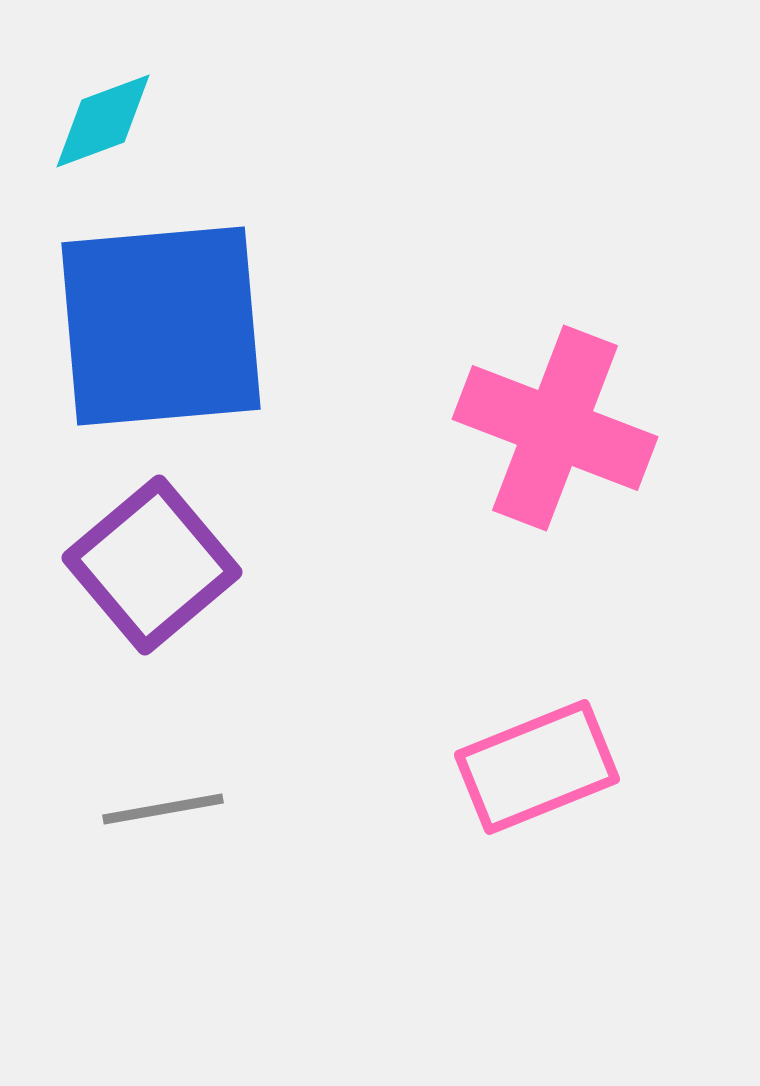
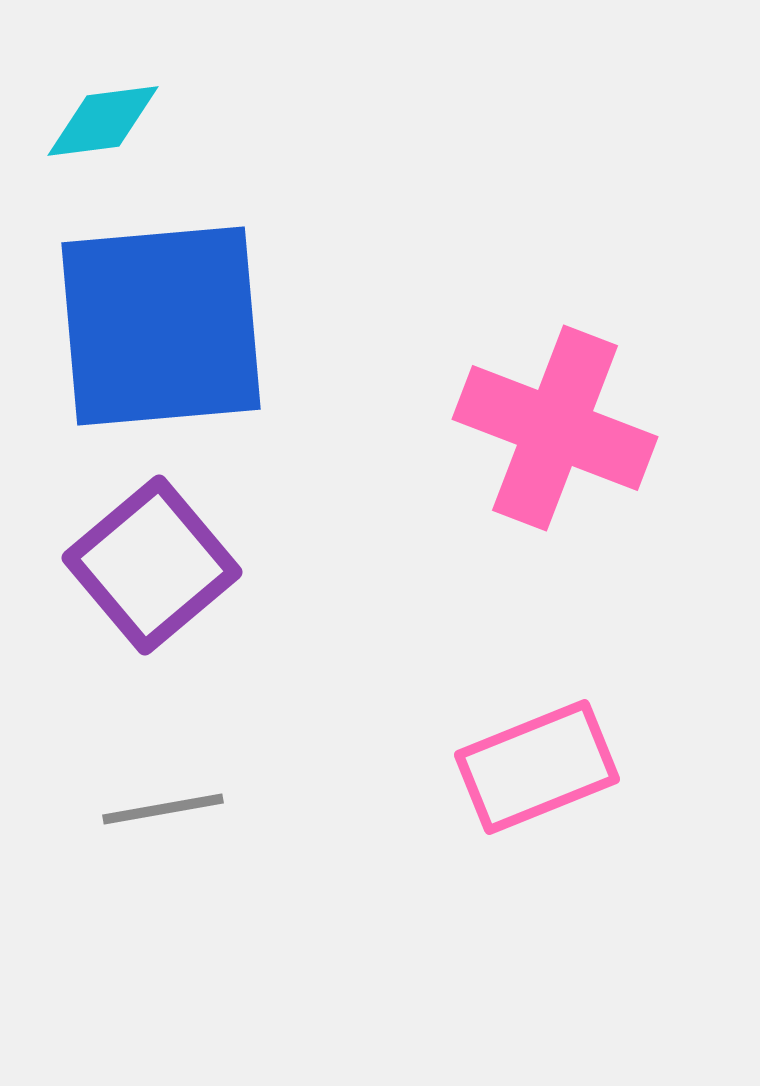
cyan diamond: rotated 13 degrees clockwise
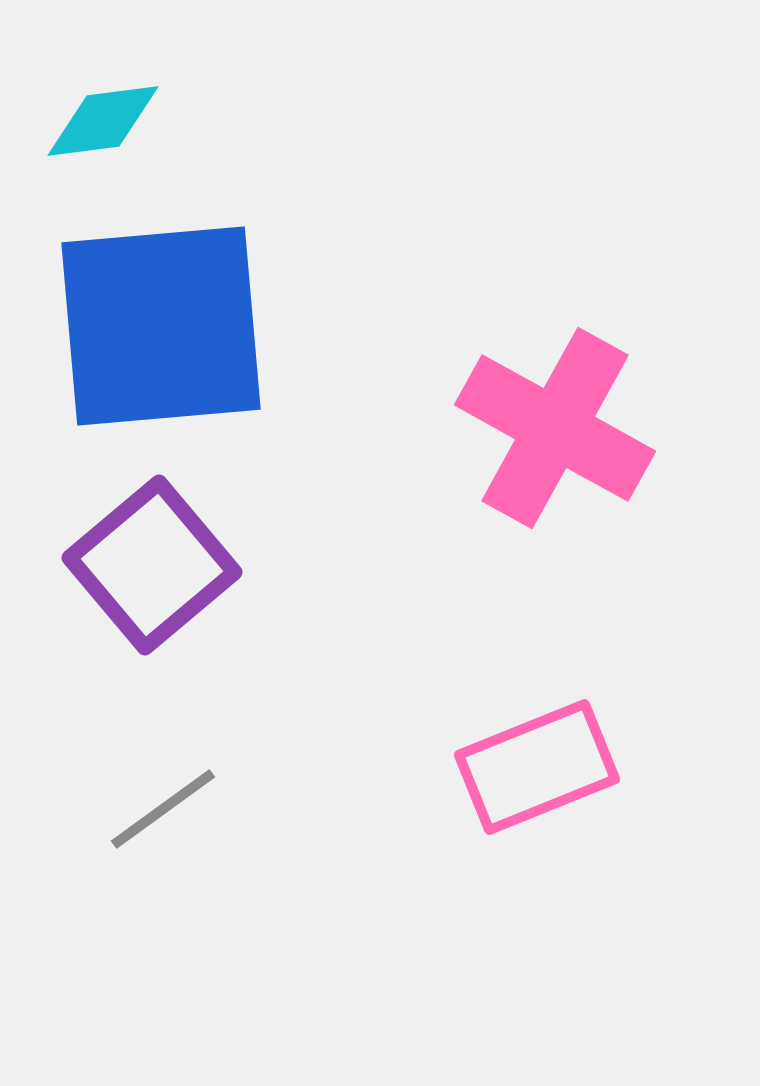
pink cross: rotated 8 degrees clockwise
gray line: rotated 26 degrees counterclockwise
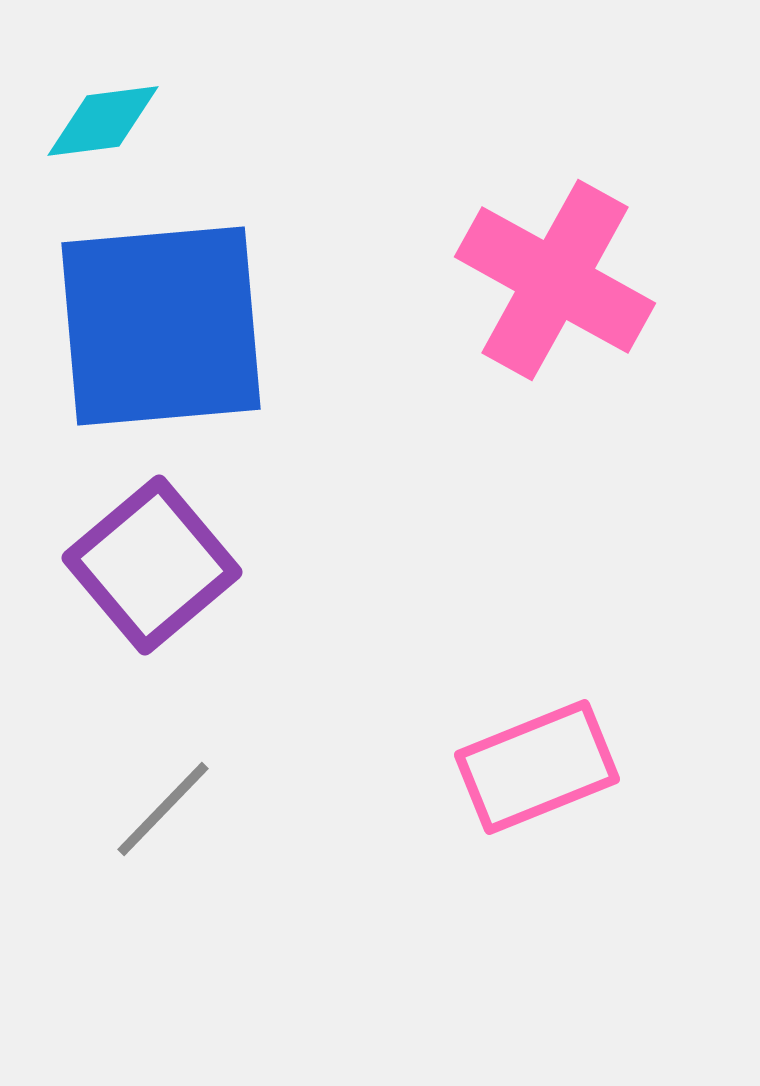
pink cross: moved 148 px up
gray line: rotated 10 degrees counterclockwise
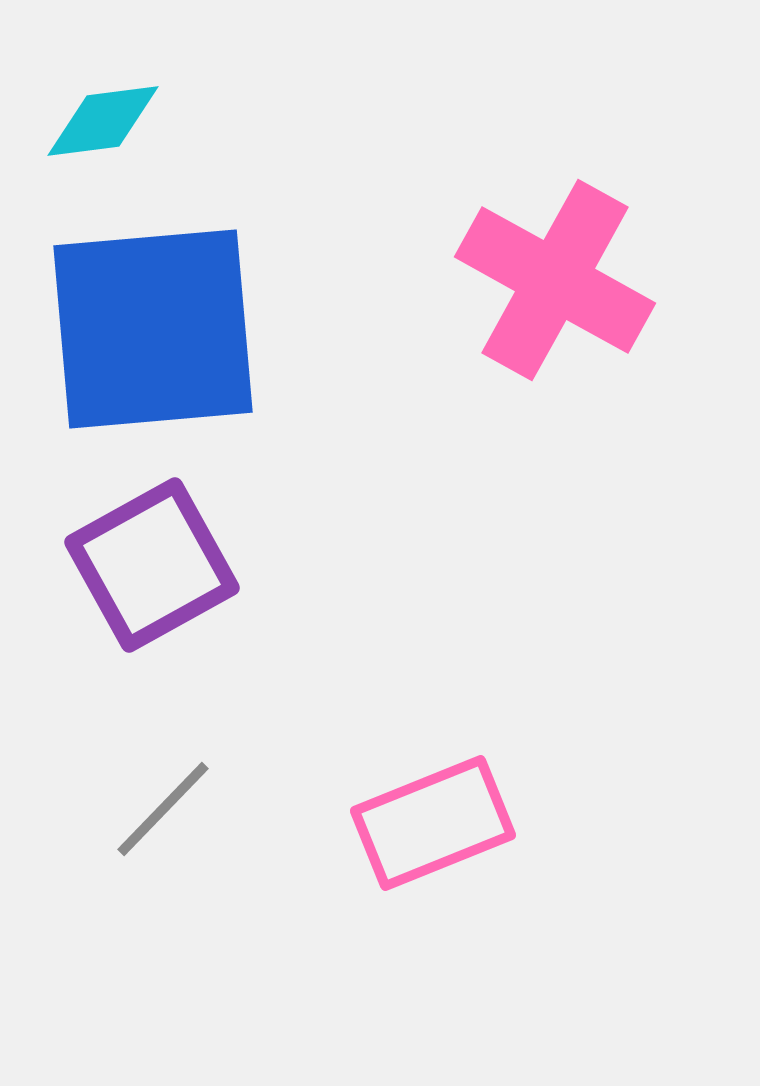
blue square: moved 8 px left, 3 px down
purple square: rotated 11 degrees clockwise
pink rectangle: moved 104 px left, 56 px down
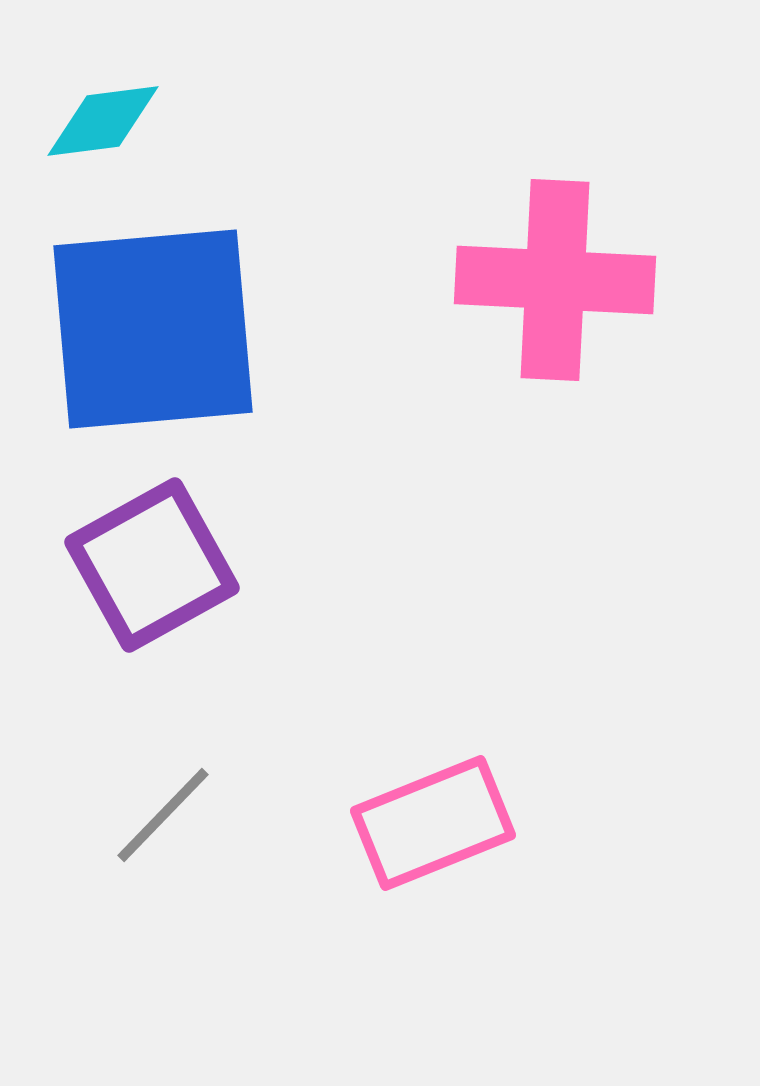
pink cross: rotated 26 degrees counterclockwise
gray line: moved 6 px down
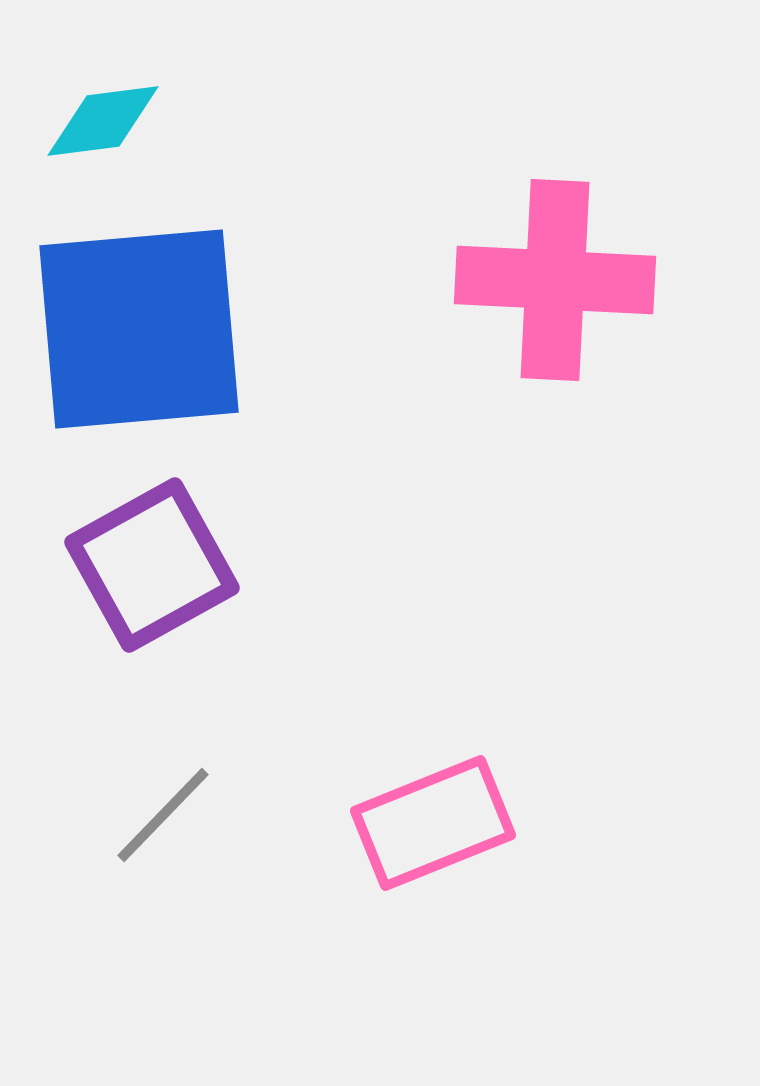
blue square: moved 14 px left
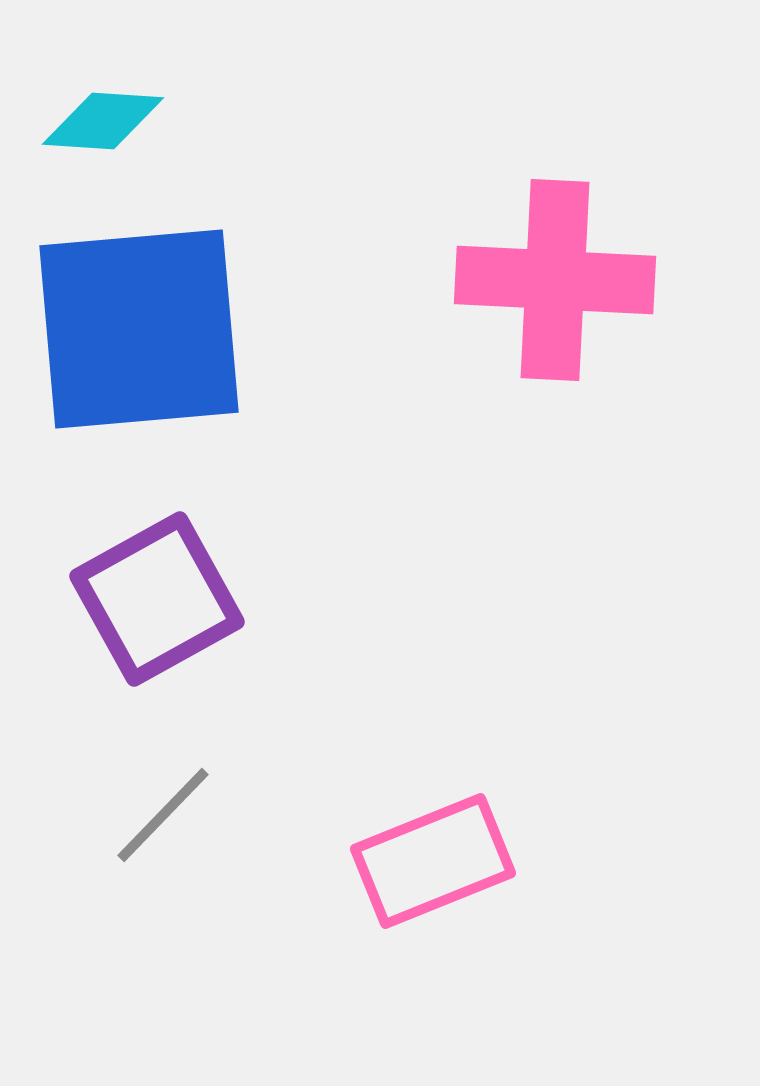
cyan diamond: rotated 11 degrees clockwise
purple square: moved 5 px right, 34 px down
pink rectangle: moved 38 px down
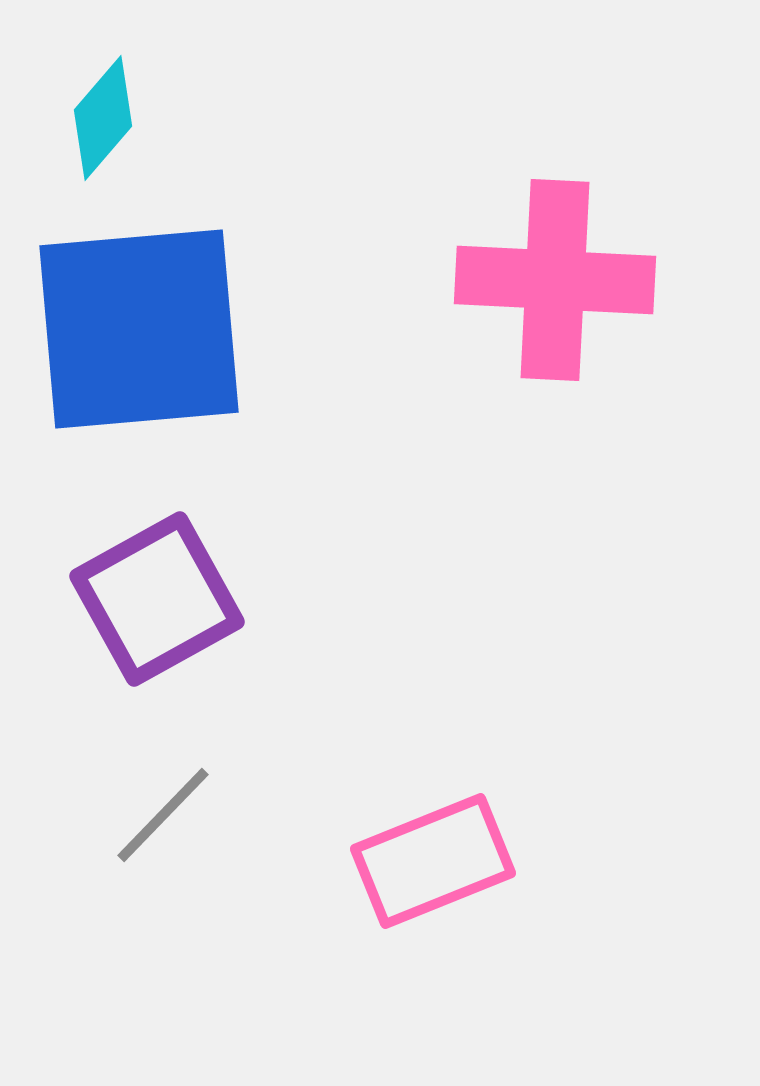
cyan diamond: moved 3 px up; rotated 53 degrees counterclockwise
